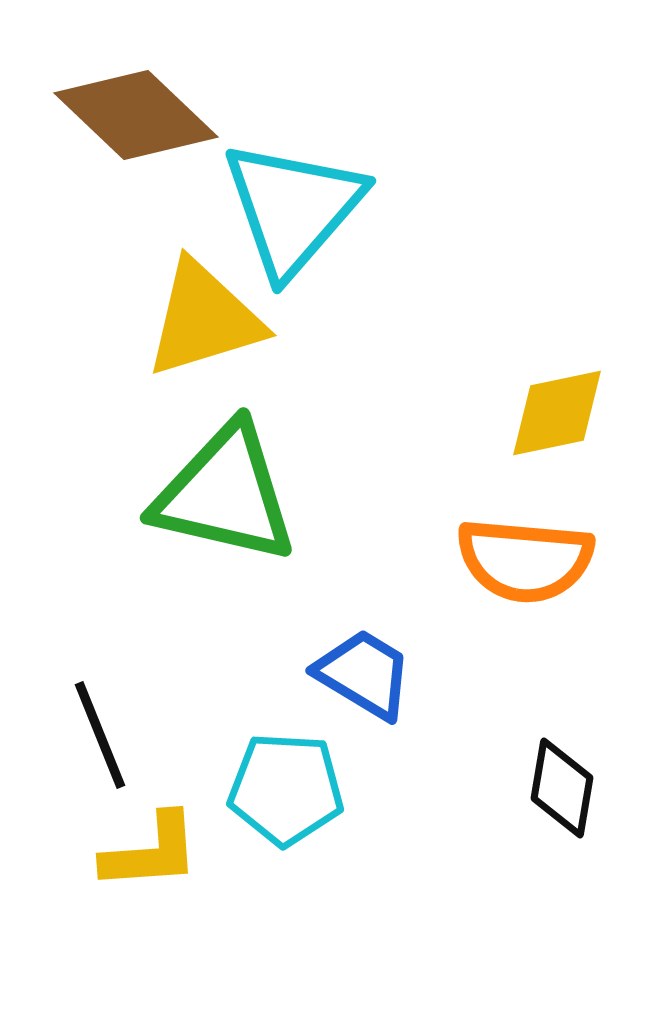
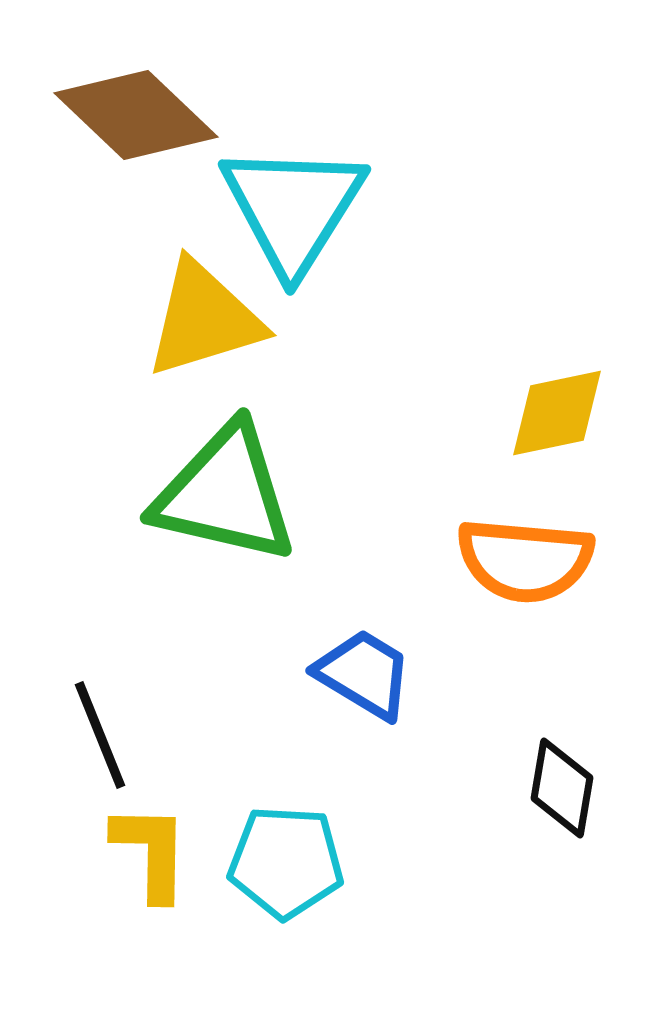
cyan triangle: rotated 9 degrees counterclockwise
cyan pentagon: moved 73 px down
yellow L-shape: rotated 85 degrees counterclockwise
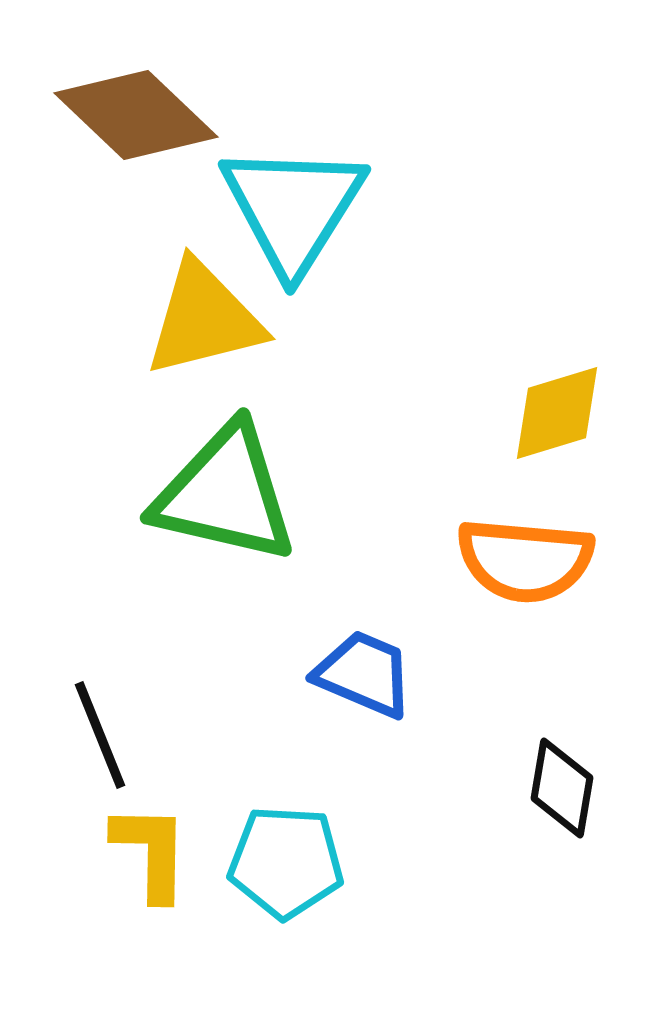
yellow triangle: rotated 3 degrees clockwise
yellow diamond: rotated 5 degrees counterclockwise
blue trapezoid: rotated 8 degrees counterclockwise
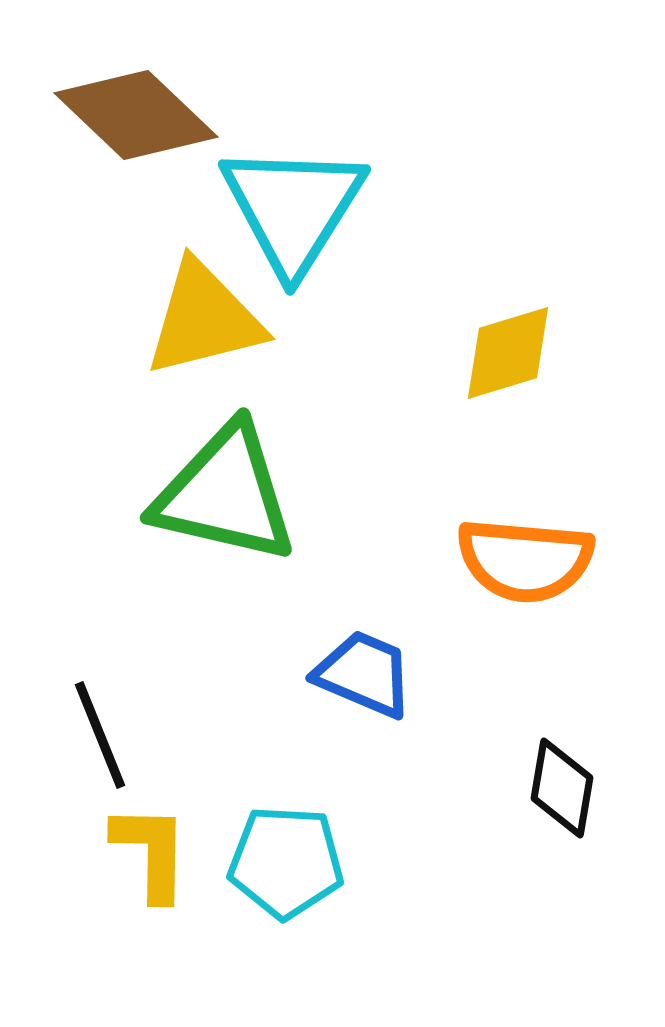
yellow diamond: moved 49 px left, 60 px up
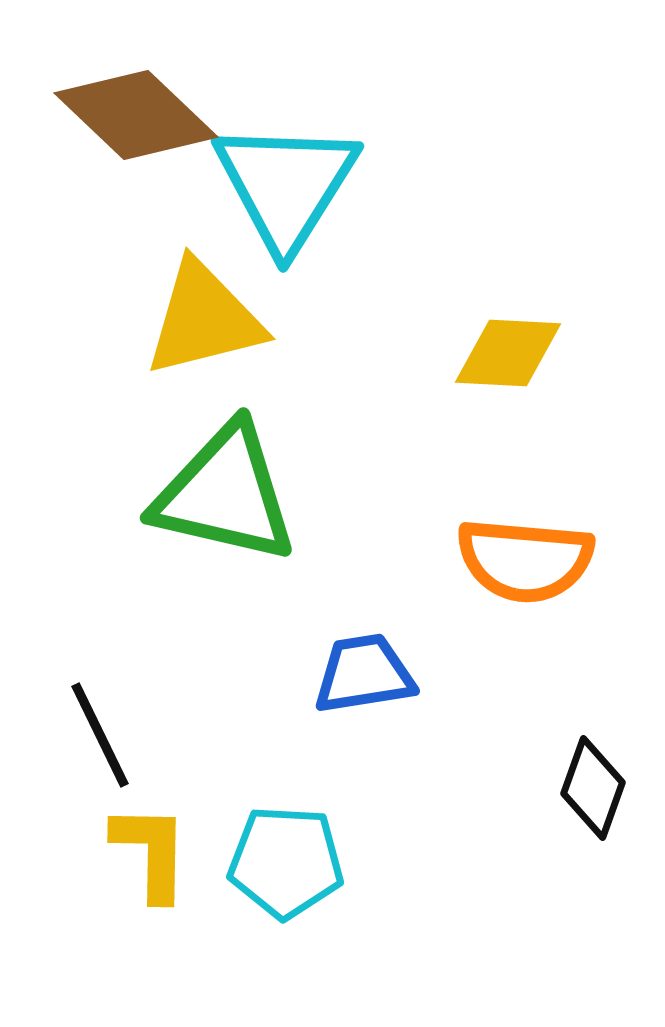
cyan triangle: moved 7 px left, 23 px up
yellow diamond: rotated 20 degrees clockwise
blue trapezoid: rotated 32 degrees counterclockwise
black line: rotated 4 degrees counterclockwise
black diamond: moved 31 px right; rotated 10 degrees clockwise
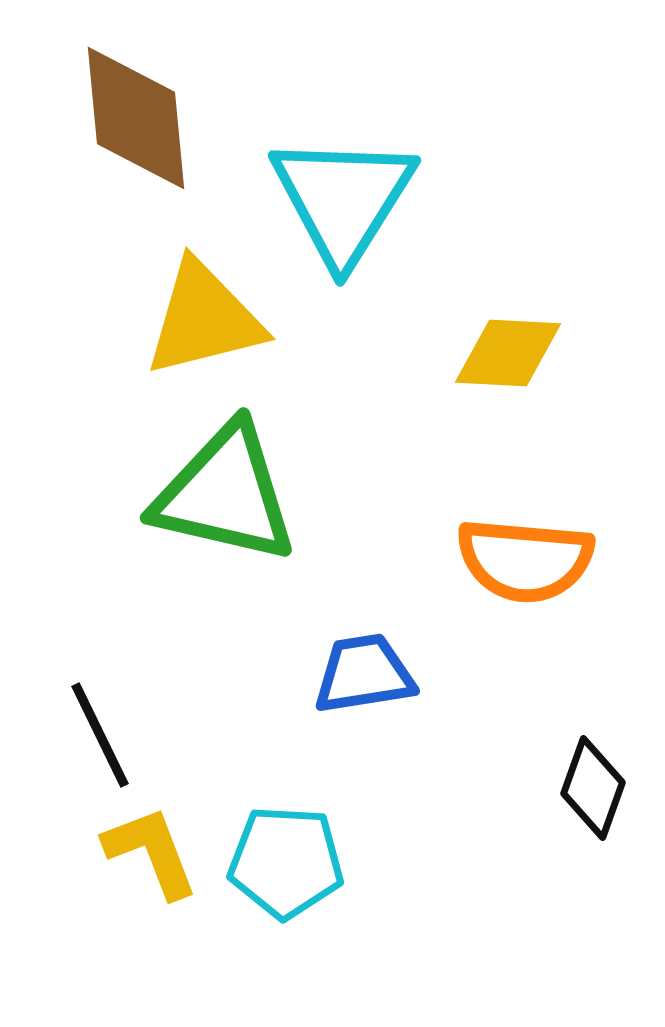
brown diamond: moved 3 px down; rotated 41 degrees clockwise
cyan triangle: moved 57 px right, 14 px down
yellow L-shape: rotated 22 degrees counterclockwise
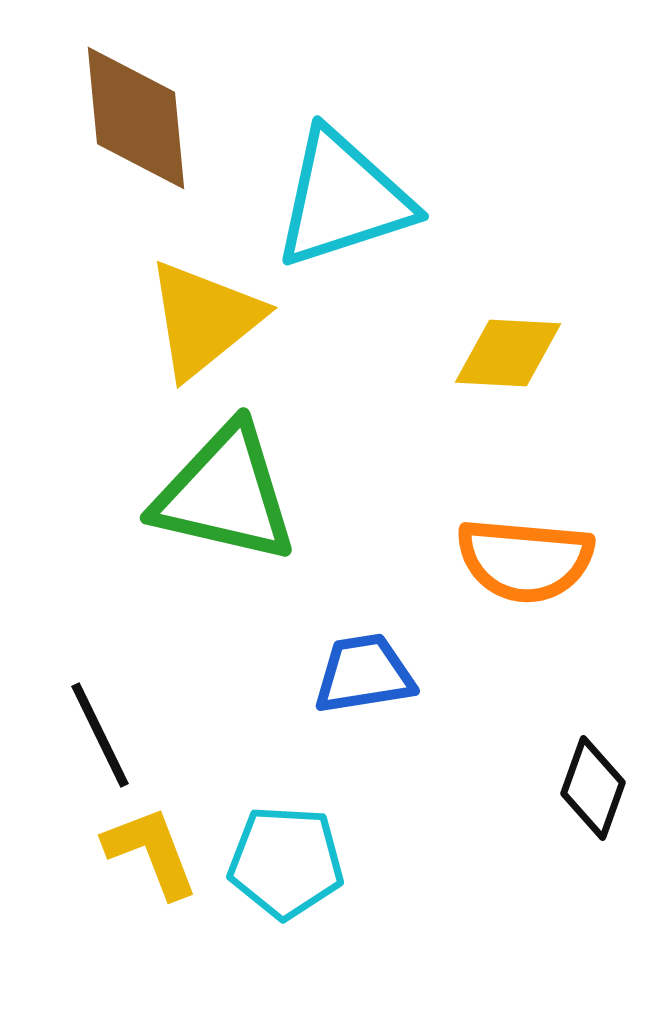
cyan triangle: rotated 40 degrees clockwise
yellow triangle: rotated 25 degrees counterclockwise
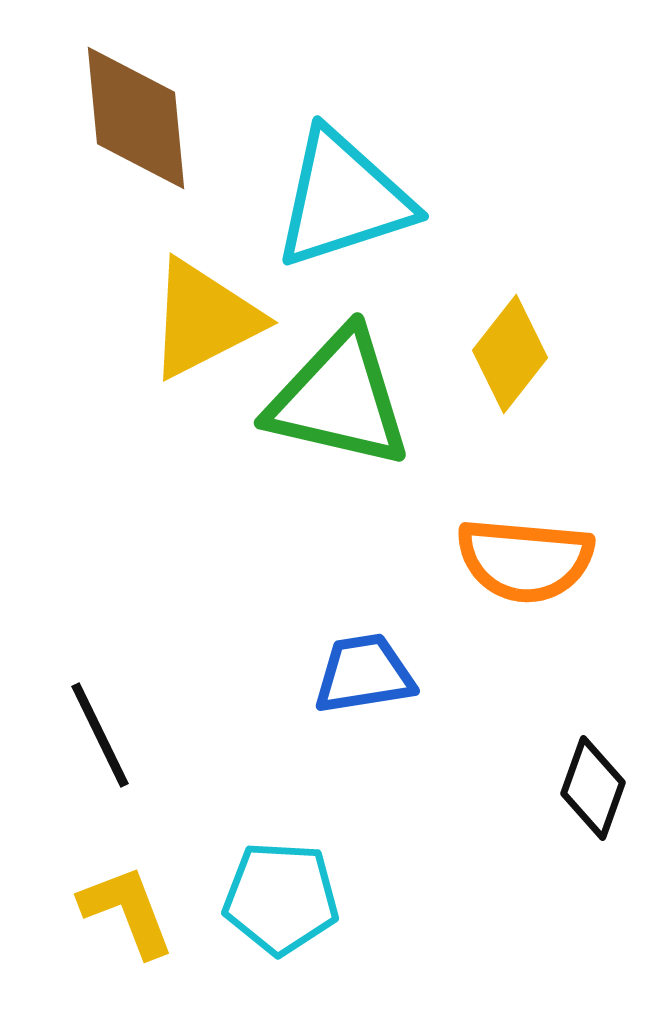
yellow triangle: rotated 12 degrees clockwise
yellow diamond: moved 2 px right, 1 px down; rotated 55 degrees counterclockwise
green triangle: moved 114 px right, 95 px up
yellow L-shape: moved 24 px left, 59 px down
cyan pentagon: moved 5 px left, 36 px down
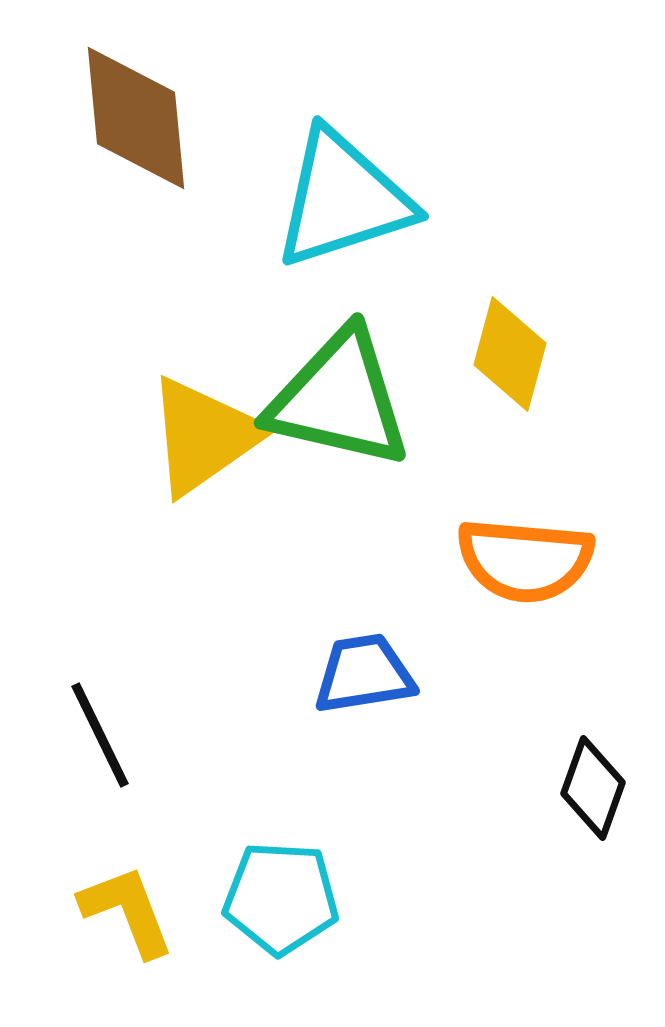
yellow triangle: moved 117 px down; rotated 8 degrees counterclockwise
yellow diamond: rotated 23 degrees counterclockwise
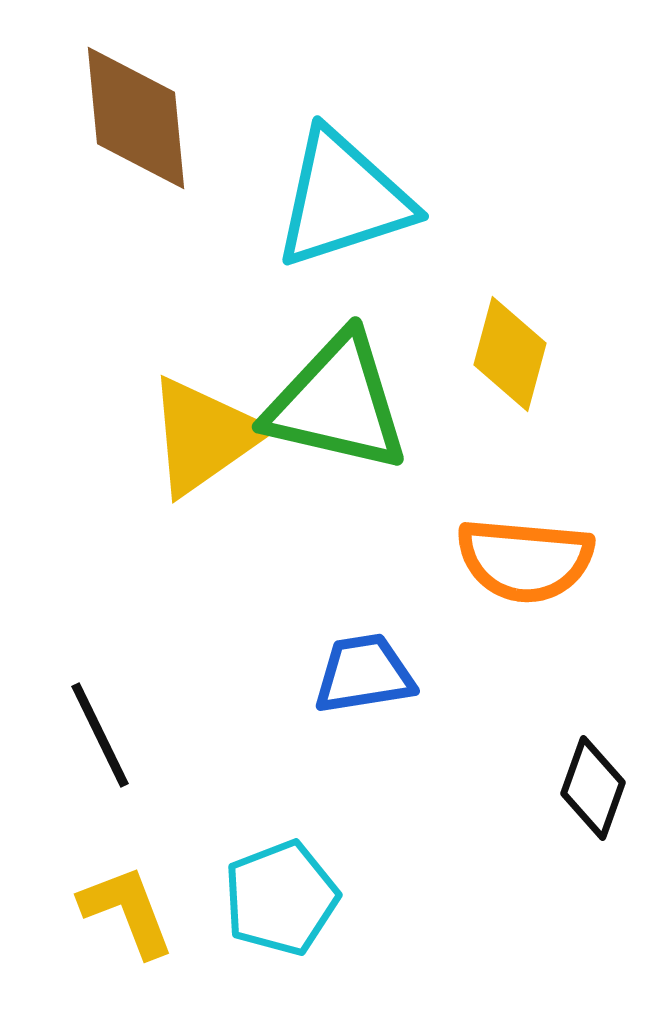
green triangle: moved 2 px left, 4 px down
cyan pentagon: rotated 24 degrees counterclockwise
